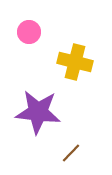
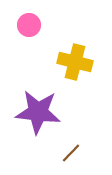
pink circle: moved 7 px up
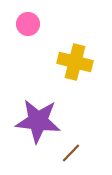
pink circle: moved 1 px left, 1 px up
purple star: moved 9 px down
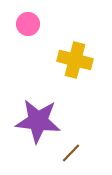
yellow cross: moved 2 px up
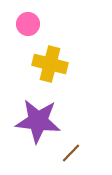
yellow cross: moved 25 px left, 4 px down
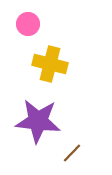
brown line: moved 1 px right
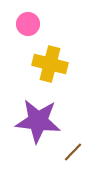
brown line: moved 1 px right, 1 px up
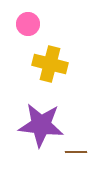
purple star: moved 3 px right, 4 px down
brown line: moved 3 px right; rotated 45 degrees clockwise
